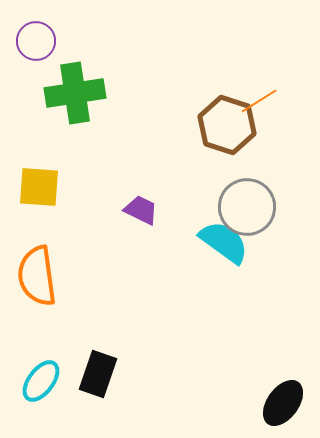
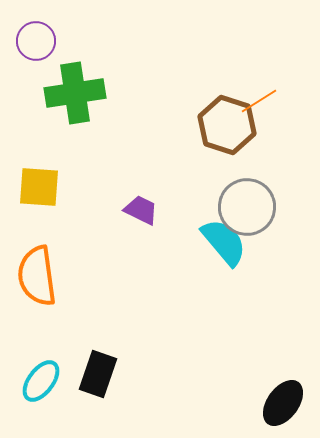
cyan semicircle: rotated 14 degrees clockwise
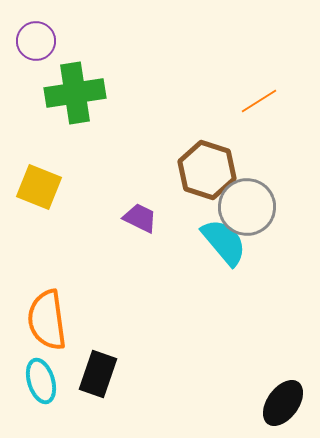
brown hexagon: moved 20 px left, 45 px down
yellow square: rotated 18 degrees clockwise
purple trapezoid: moved 1 px left, 8 px down
orange semicircle: moved 10 px right, 44 px down
cyan ellipse: rotated 54 degrees counterclockwise
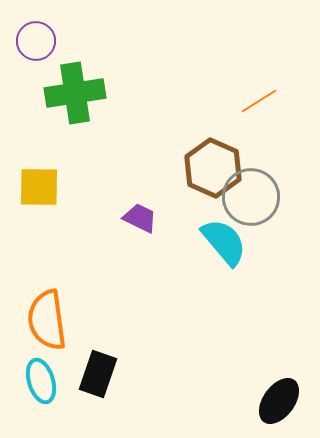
brown hexagon: moved 6 px right, 2 px up; rotated 6 degrees clockwise
yellow square: rotated 21 degrees counterclockwise
gray circle: moved 4 px right, 10 px up
black ellipse: moved 4 px left, 2 px up
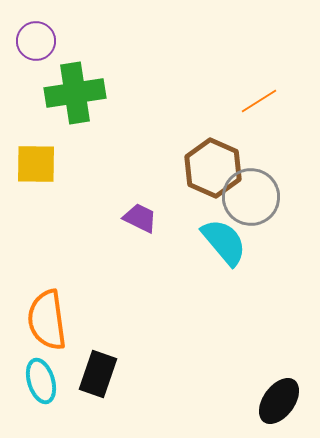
yellow square: moved 3 px left, 23 px up
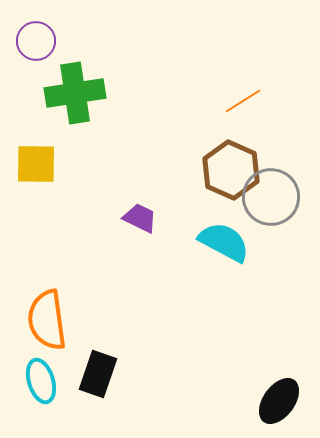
orange line: moved 16 px left
brown hexagon: moved 18 px right, 2 px down
gray circle: moved 20 px right
cyan semicircle: rotated 22 degrees counterclockwise
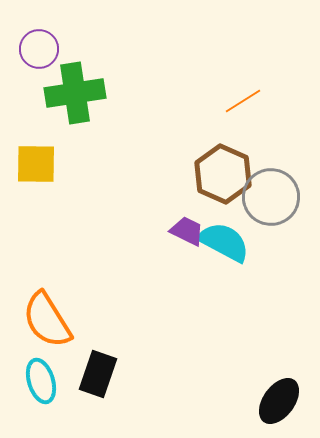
purple circle: moved 3 px right, 8 px down
brown hexagon: moved 8 px left, 4 px down
purple trapezoid: moved 47 px right, 13 px down
orange semicircle: rotated 24 degrees counterclockwise
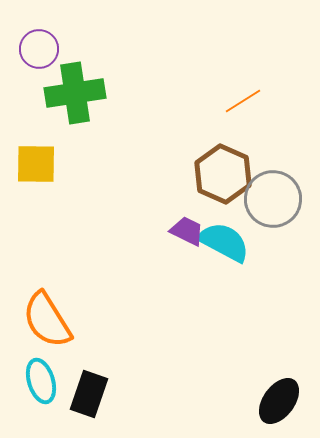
gray circle: moved 2 px right, 2 px down
black rectangle: moved 9 px left, 20 px down
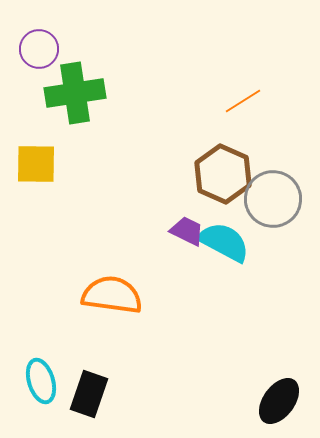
orange semicircle: moved 65 px right, 25 px up; rotated 130 degrees clockwise
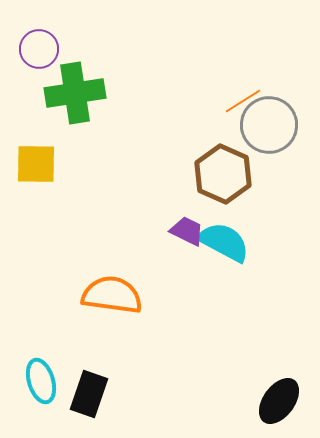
gray circle: moved 4 px left, 74 px up
